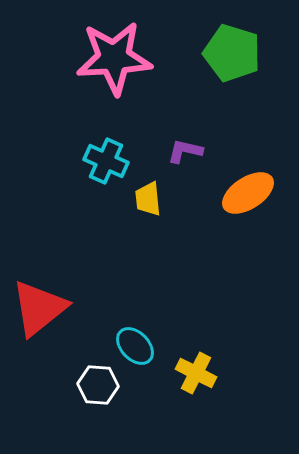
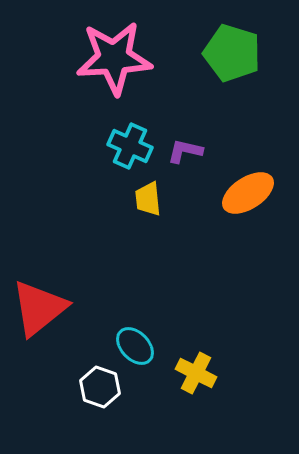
cyan cross: moved 24 px right, 15 px up
white hexagon: moved 2 px right, 2 px down; rotated 15 degrees clockwise
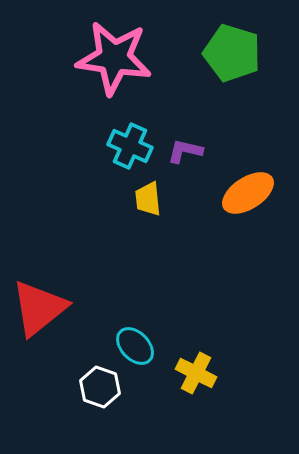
pink star: rotated 12 degrees clockwise
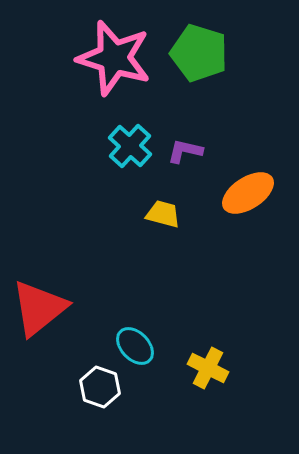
green pentagon: moved 33 px left
pink star: rotated 8 degrees clockwise
cyan cross: rotated 18 degrees clockwise
yellow trapezoid: moved 15 px right, 15 px down; rotated 111 degrees clockwise
yellow cross: moved 12 px right, 5 px up
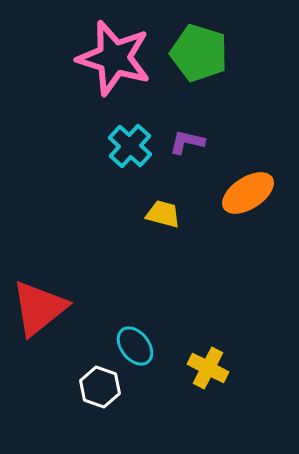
purple L-shape: moved 2 px right, 9 px up
cyan ellipse: rotated 6 degrees clockwise
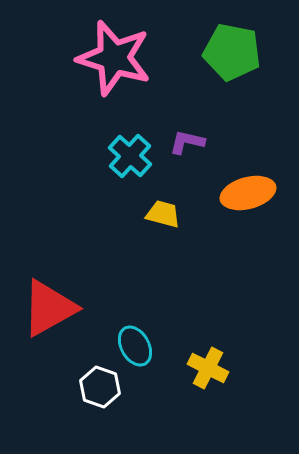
green pentagon: moved 33 px right, 1 px up; rotated 6 degrees counterclockwise
cyan cross: moved 10 px down
orange ellipse: rotated 18 degrees clockwise
red triangle: moved 10 px right; rotated 10 degrees clockwise
cyan ellipse: rotated 9 degrees clockwise
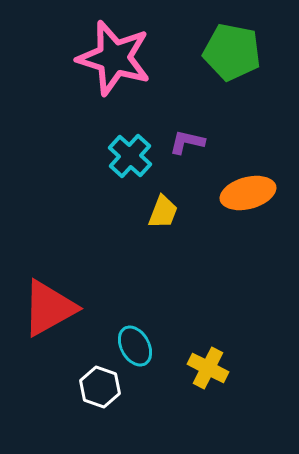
yellow trapezoid: moved 2 px up; rotated 96 degrees clockwise
